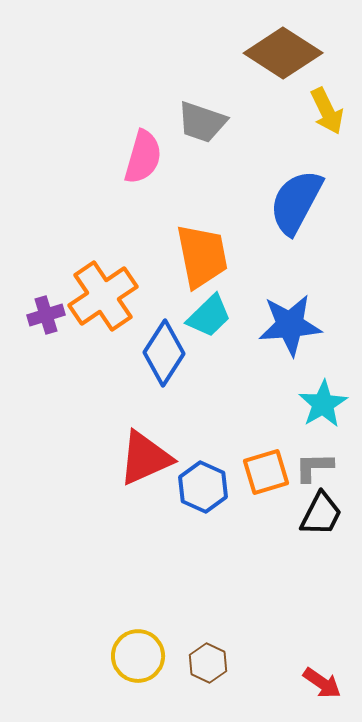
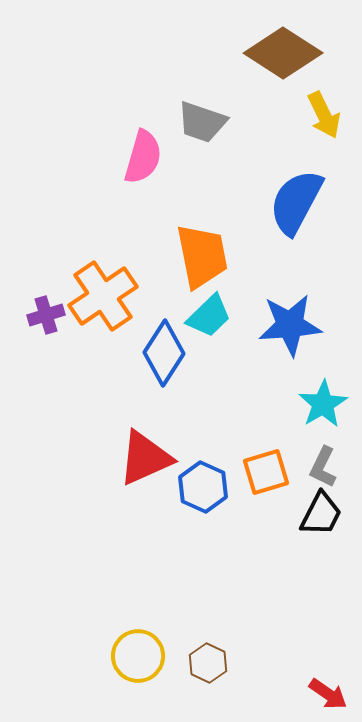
yellow arrow: moved 3 px left, 4 px down
gray L-shape: moved 9 px right; rotated 63 degrees counterclockwise
red arrow: moved 6 px right, 11 px down
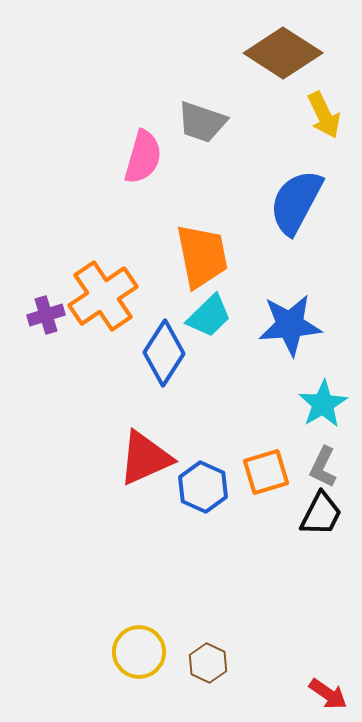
yellow circle: moved 1 px right, 4 px up
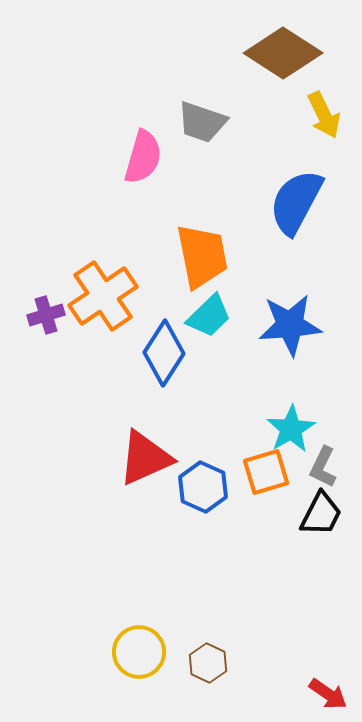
cyan star: moved 32 px left, 25 px down
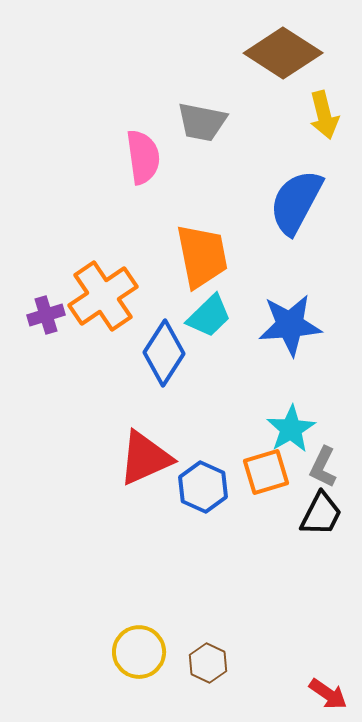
yellow arrow: rotated 12 degrees clockwise
gray trapezoid: rotated 8 degrees counterclockwise
pink semicircle: rotated 24 degrees counterclockwise
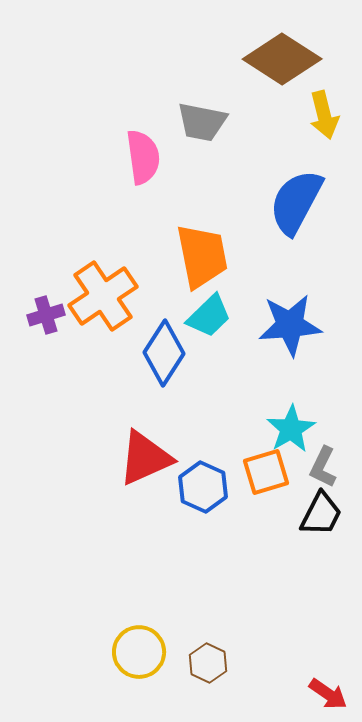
brown diamond: moved 1 px left, 6 px down
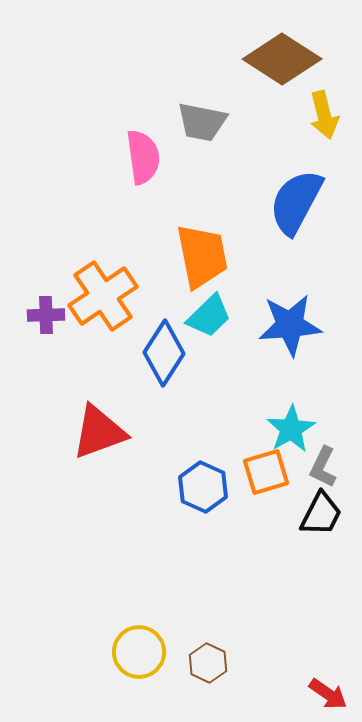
purple cross: rotated 15 degrees clockwise
red triangle: moved 46 px left, 26 px up; rotated 4 degrees clockwise
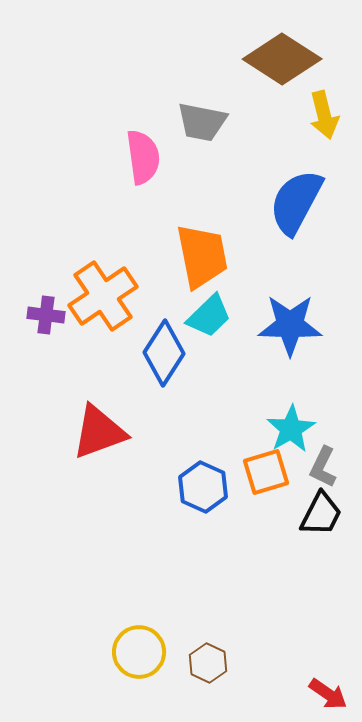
purple cross: rotated 9 degrees clockwise
blue star: rotated 6 degrees clockwise
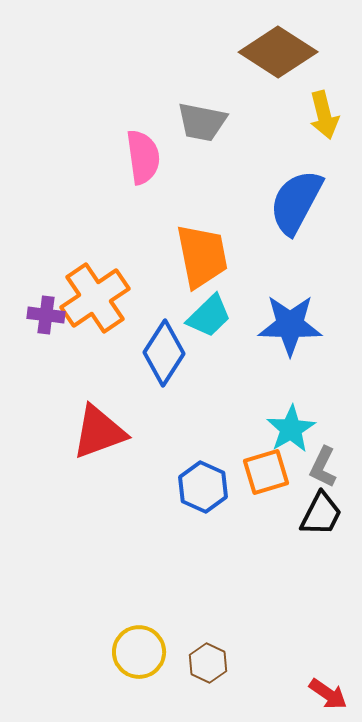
brown diamond: moved 4 px left, 7 px up
orange cross: moved 8 px left, 2 px down
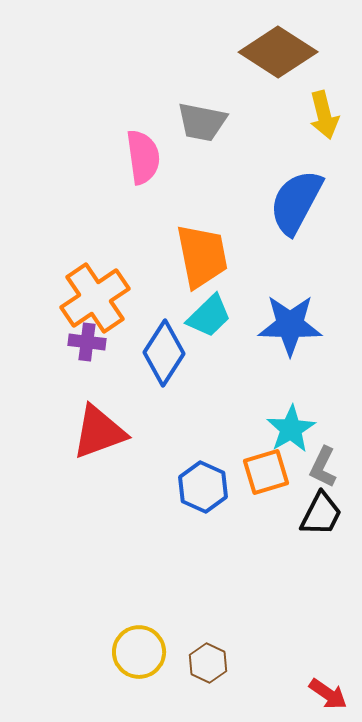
purple cross: moved 41 px right, 27 px down
